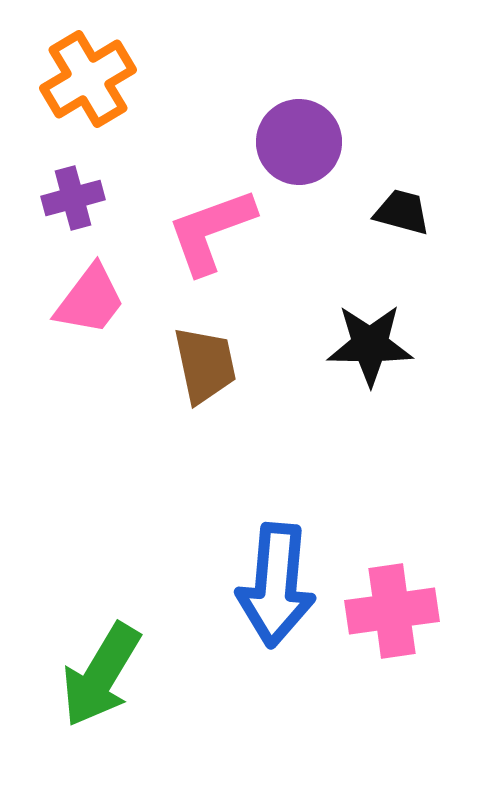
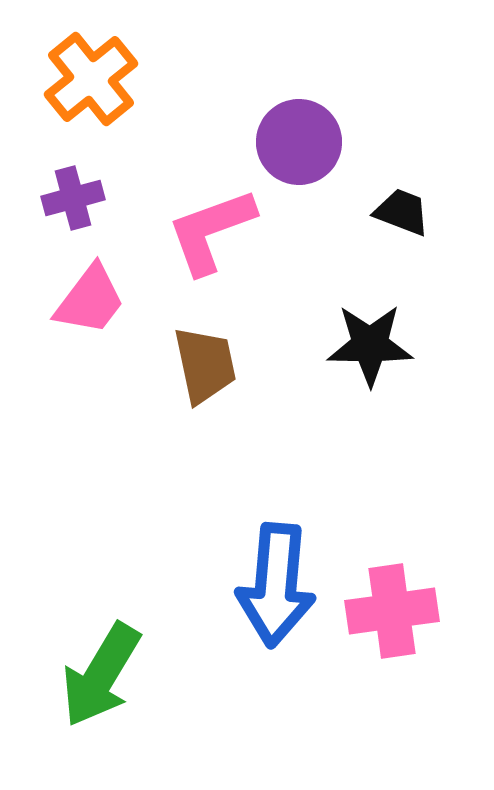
orange cross: moved 3 px right; rotated 8 degrees counterclockwise
black trapezoid: rotated 6 degrees clockwise
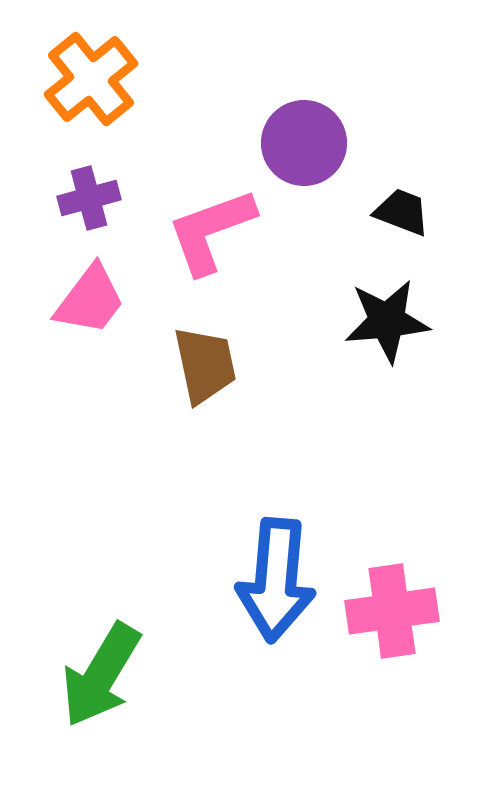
purple circle: moved 5 px right, 1 px down
purple cross: moved 16 px right
black star: moved 17 px right, 24 px up; rotated 6 degrees counterclockwise
blue arrow: moved 5 px up
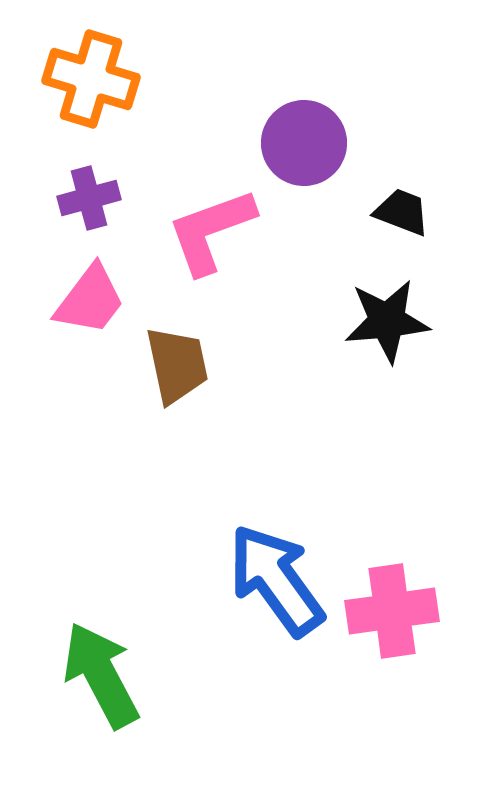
orange cross: rotated 34 degrees counterclockwise
brown trapezoid: moved 28 px left
blue arrow: rotated 139 degrees clockwise
green arrow: rotated 121 degrees clockwise
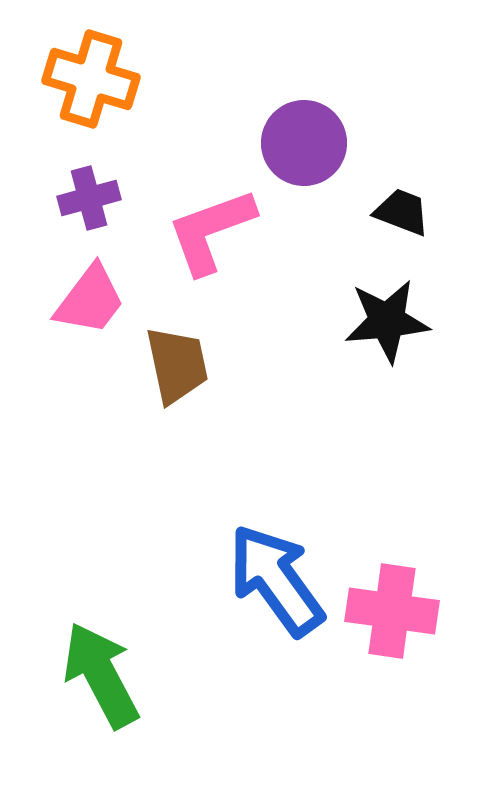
pink cross: rotated 16 degrees clockwise
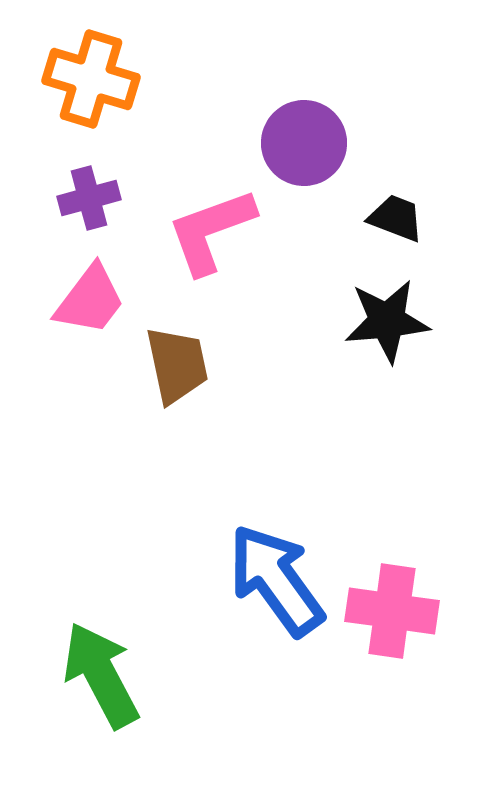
black trapezoid: moved 6 px left, 6 px down
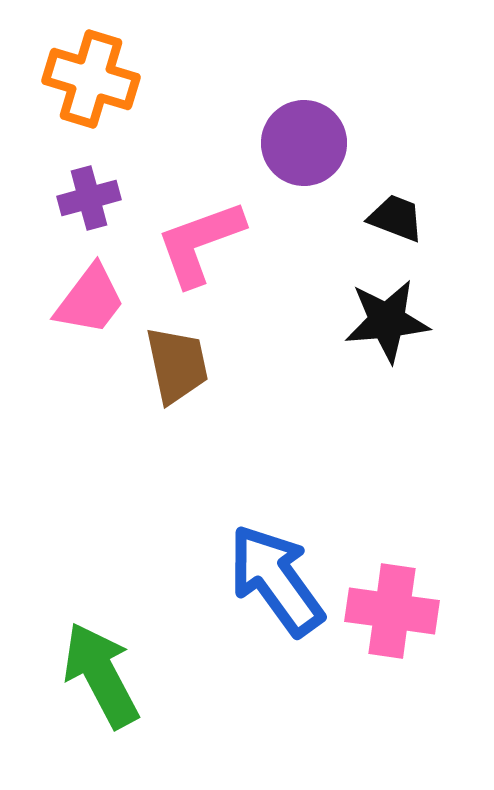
pink L-shape: moved 11 px left, 12 px down
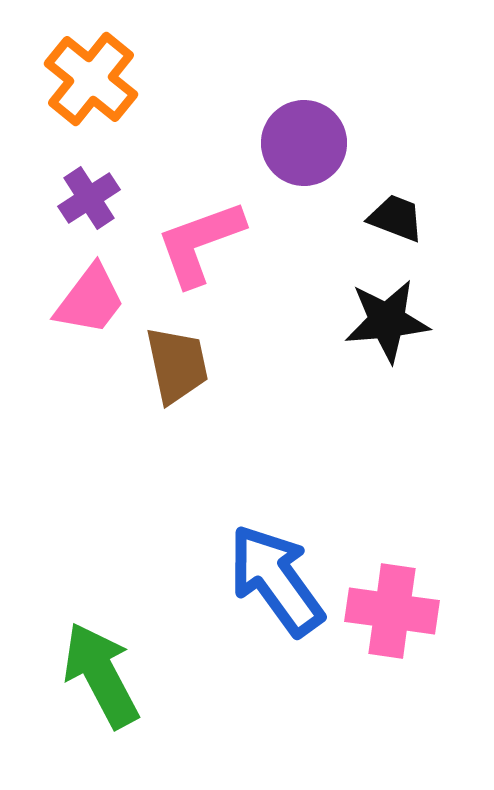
orange cross: rotated 22 degrees clockwise
purple cross: rotated 18 degrees counterclockwise
